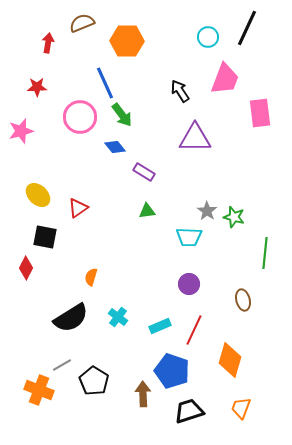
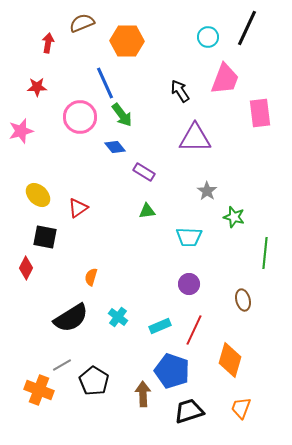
gray star: moved 20 px up
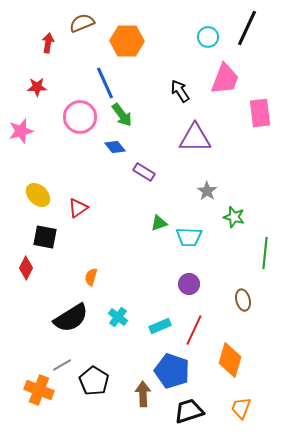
green triangle: moved 12 px right, 12 px down; rotated 12 degrees counterclockwise
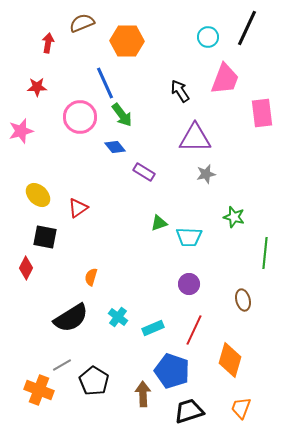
pink rectangle: moved 2 px right
gray star: moved 1 px left, 17 px up; rotated 24 degrees clockwise
cyan rectangle: moved 7 px left, 2 px down
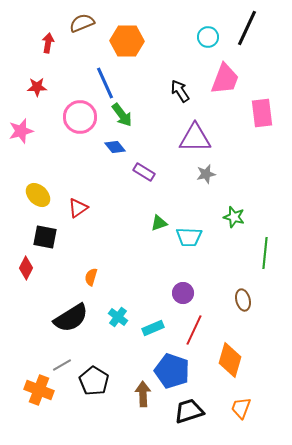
purple circle: moved 6 px left, 9 px down
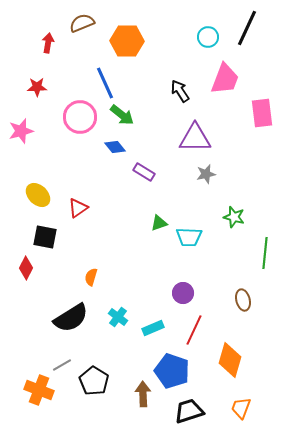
green arrow: rotated 15 degrees counterclockwise
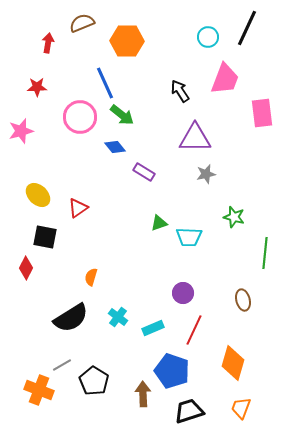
orange diamond: moved 3 px right, 3 px down
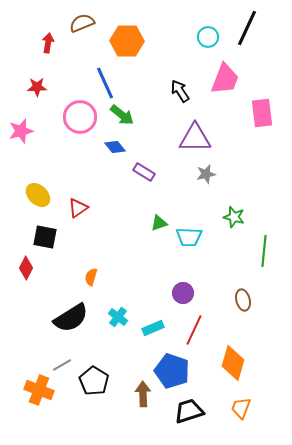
green line: moved 1 px left, 2 px up
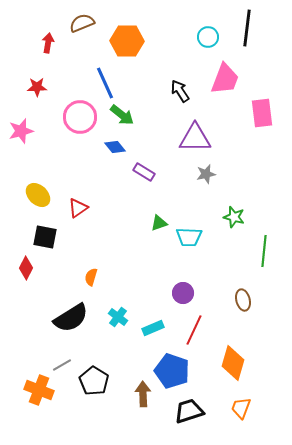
black line: rotated 18 degrees counterclockwise
